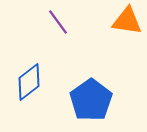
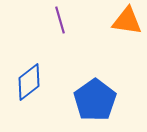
purple line: moved 2 px right, 2 px up; rotated 20 degrees clockwise
blue pentagon: moved 4 px right
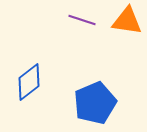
purple line: moved 22 px right; rotated 56 degrees counterclockwise
blue pentagon: moved 3 px down; rotated 12 degrees clockwise
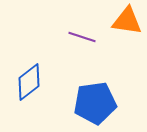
purple line: moved 17 px down
blue pentagon: rotated 15 degrees clockwise
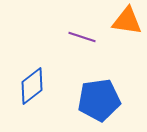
blue diamond: moved 3 px right, 4 px down
blue pentagon: moved 4 px right, 3 px up
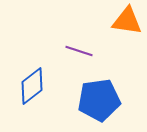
purple line: moved 3 px left, 14 px down
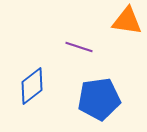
purple line: moved 4 px up
blue pentagon: moved 1 px up
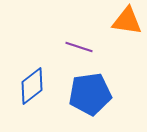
blue pentagon: moved 9 px left, 5 px up
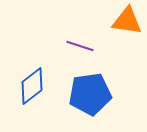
purple line: moved 1 px right, 1 px up
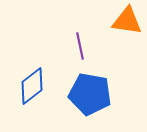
purple line: rotated 60 degrees clockwise
blue pentagon: rotated 18 degrees clockwise
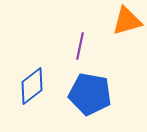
orange triangle: rotated 24 degrees counterclockwise
purple line: rotated 24 degrees clockwise
